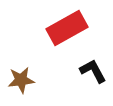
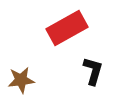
black L-shape: rotated 44 degrees clockwise
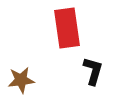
red rectangle: rotated 69 degrees counterclockwise
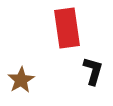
brown star: rotated 24 degrees counterclockwise
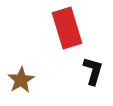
red rectangle: rotated 9 degrees counterclockwise
